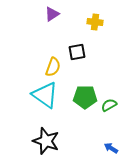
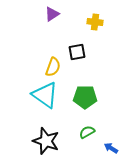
green semicircle: moved 22 px left, 27 px down
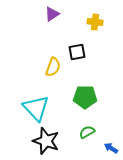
cyan triangle: moved 9 px left, 13 px down; rotated 12 degrees clockwise
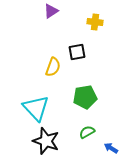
purple triangle: moved 1 px left, 3 px up
green pentagon: rotated 10 degrees counterclockwise
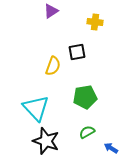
yellow semicircle: moved 1 px up
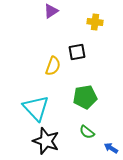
green semicircle: rotated 112 degrees counterclockwise
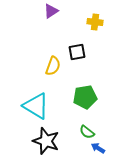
cyan triangle: moved 2 px up; rotated 16 degrees counterclockwise
blue arrow: moved 13 px left
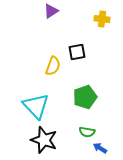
yellow cross: moved 7 px right, 3 px up
green pentagon: rotated 10 degrees counterclockwise
cyan triangle: rotated 16 degrees clockwise
green semicircle: rotated 28 degrees counterclockwise
black star: moved 2 px left, 1 px up
blue arrow: moved 2 px right
